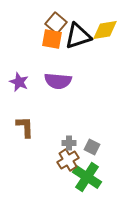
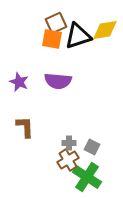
brown square: rotated 25 degrees clockwise
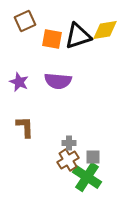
brown square: moved 31 px left, 2 px up
gray square: moved 1 px right, 10 px down; rotated 28 degrees counterclockwise
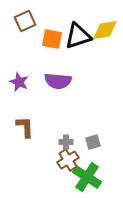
gray cross: moved 3 px left, 1 px up
gray square: moved 15 px up; rotated 14 degrees counterclockwise
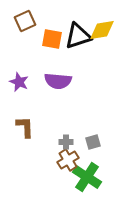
yellow diamond: moved 3 px left
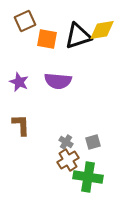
orange square: moved 5 px left
brown L-shape: moved 4 px left, 2 px up
gray cross: rotated 32 degrees clockwise
green cross: moved 1 px right; rotated 24 degrees counterclockwise
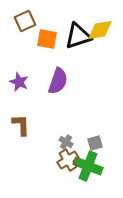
yellow diamond: moved 2 px left
purple semicircle: rotated 76 degrees counterclockwise
gray square: moved 2 px right, 1 px down
green cross: moved 11 px up; rotated 12 degrees clockwise
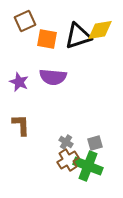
purple semicircle: moved 5 px left, 4 px up; rotated 76 degrees clockwise
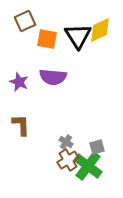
yellow diamond: rotated 16 degrees counterclockwise
black triangle: rotated 44 degrees counterclockwise
gray square: moved 2 px right, 4 px down
green cross: rotated 16 degrees clockwise
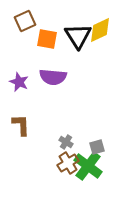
brown cross: moved 3 px down
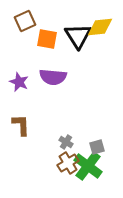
yellow diamond: moved 3 px up; rotated 20 degrees clockwise
